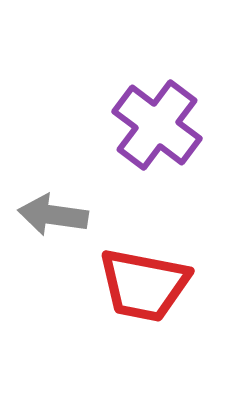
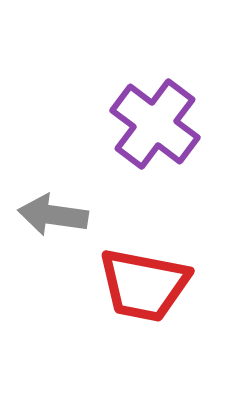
purple cross: moved 2 px left, 1 px up
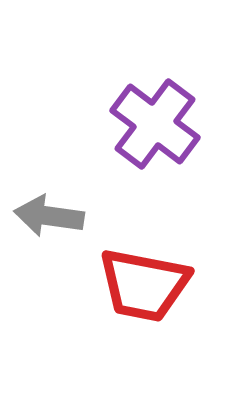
gray arrow: moved 4 px left, 1 px down
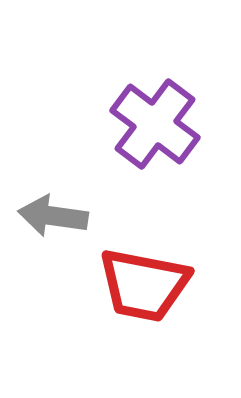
gray arrow: moved 4 px right
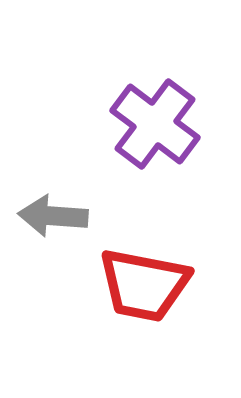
gray arrow: rotated 4 degrees counterclockwise
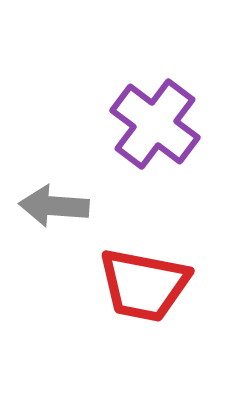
gray arrow: moved 1 px right, 10 px up
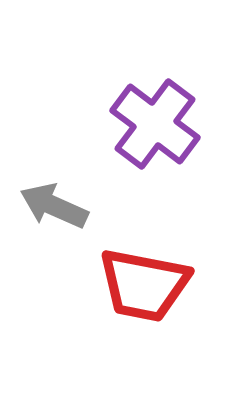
gray arrow: rotated 20 degrees clockwise
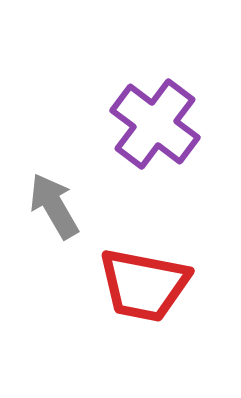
gray arrow: rotated 36 degrees clockwise
